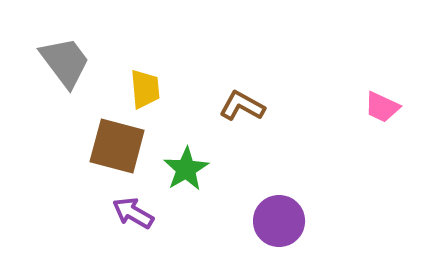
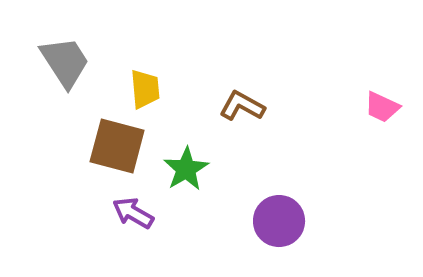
gray trapezoid: rotated 4 degrees clockwise
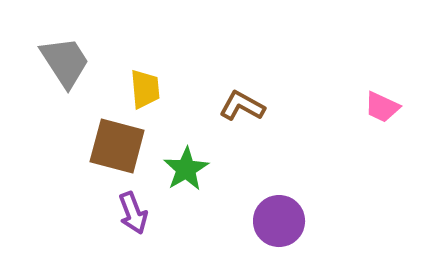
purple arrow: rotated 141 degrees counterclockwise
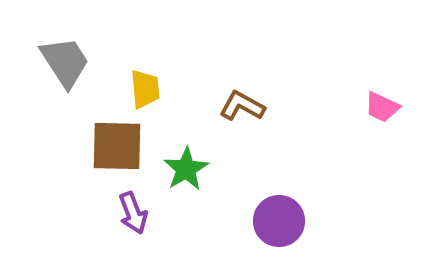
brown square: rotated 14 degrees counterclockwise
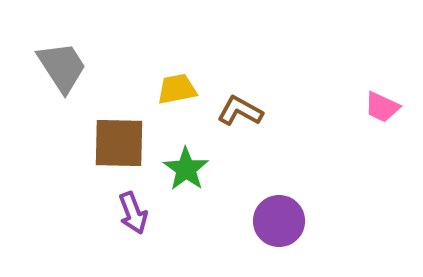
gray trapezoid: moved 3 px left, 5 px down
yellow trapezoid: moved 32 px right; rotated 96 degrees counterclockwise
brown L-shape: moved 2 px left, 5 px down
brown square: moved 2 px right, 3 px up
green star: rotated 6 degrees counterclockwise
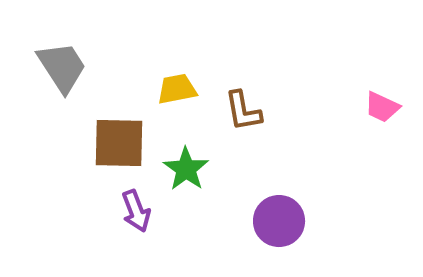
brown L-shape: moved 3 px right; rotated 129 degrees counterclockwise
purple arrow: moved 3 px right, 2 px up
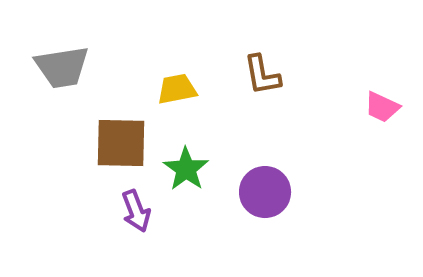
gray trapezoid: rotated 114 degrees clockwise
brown L-shape: moved 19 px right, 36 px up
brown square: moved 2 px right
purple circle: moved 14 px left, 29 px up
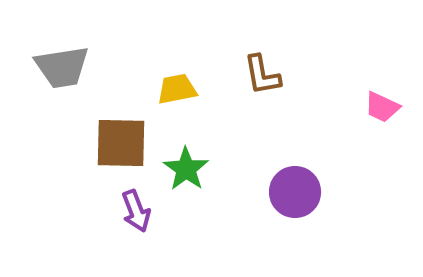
purple circle: moved 30 px right
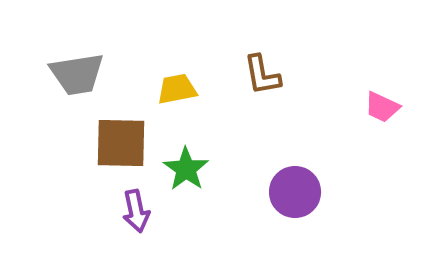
gray trapezoid: moved 15 px right, 7 px down
purple arrow: rotated 9 degrees clockwise
